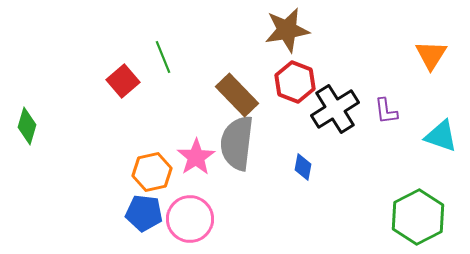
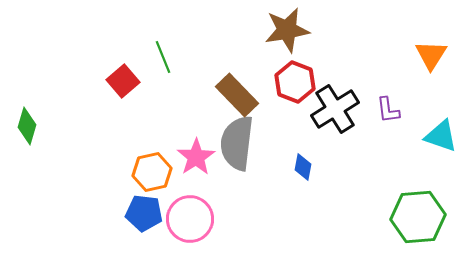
purple L-shape: moved 2 px right, 1 px up
green hexagon: rotated 22 degrees clockwise
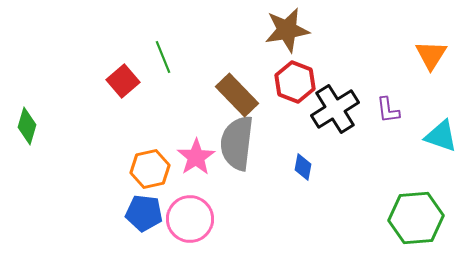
orange hexagon: moved 2 px left, 3 px up
green hexagon: moved 2 px left, 1 px down
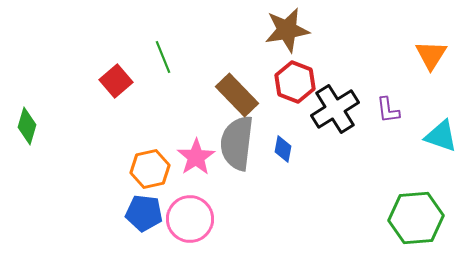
red square: moved 7 px left
blue diamond: moved 20 px left, 18 px up
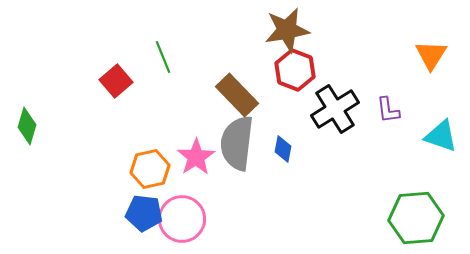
red hexagon: moved 12 px up
pink circle: moved 8 px left
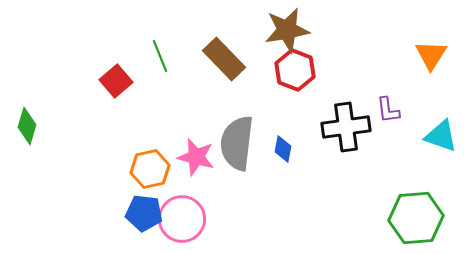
green line: moved 3 px left, 1 px up
brown rectangle: moved 13 px left, 36 px up
black cross: moved 11 px right, 18 px down; rotated 24 degrees clockwise
pink star: rotated 24 degrees counterclockwise
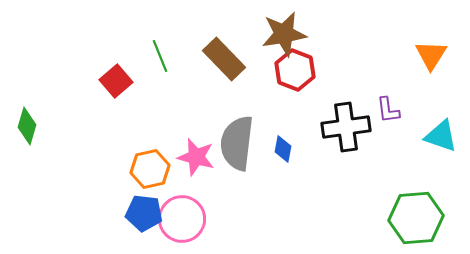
brown star: moved 3 px left, 4 px down
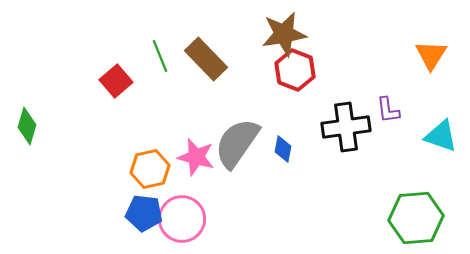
brown rectangle: moved 18 px left
gray semicircle: rotated 28 degrees clockwise
